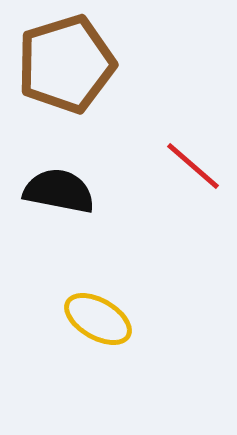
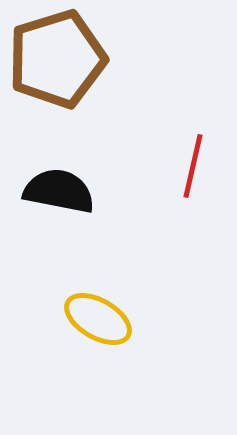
brown pentagon: moved 9 px left, 5 px up
red line: rotated 62 degrees clockwise
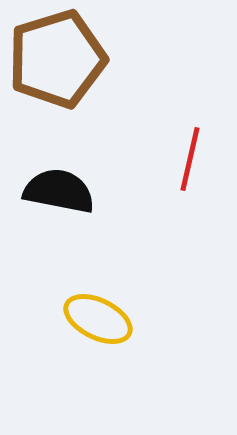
red line: moved 3 px left, 7 px up
yellow ellipse: rotated 4 degrees counterclockwise
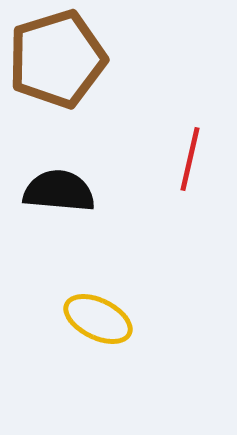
black semicircle: rotated 6 degrees counterclockwise
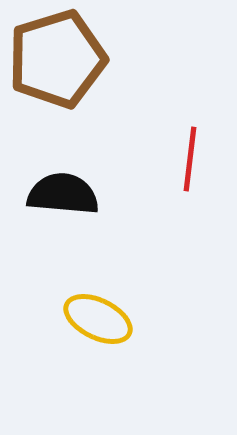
red line: rotated 6 degrees counterclockwise
black semicircle: moved 4 px right, 3 px down
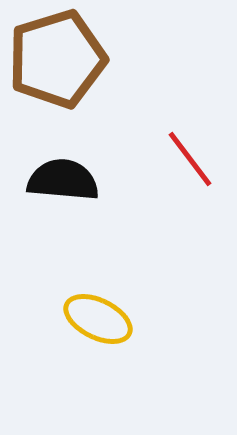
red line: rotated 44 degrees counterclockwise
black semicircle: moved 14 px up
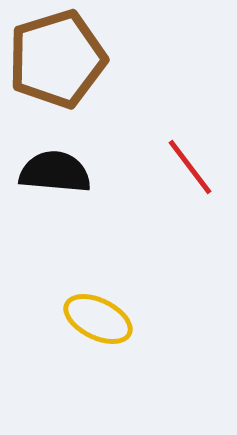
red line: moved 8 px down
black semicircle: moved 8 px left, 8 px up
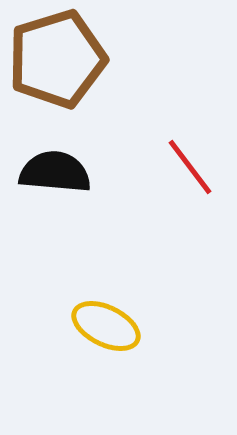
yellow ellipse: moved 8 px right, 7 px down
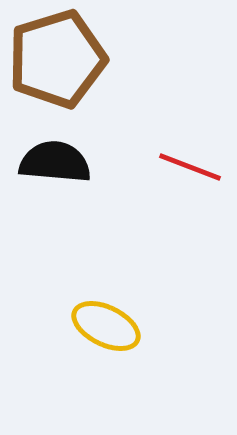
red line: rotated 32 degrees counterclockwise
black semicircle: moved 10 px up
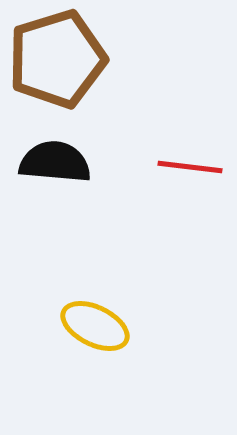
red line: rotated 14 degrees counterclockwise
yellow ellipse: moved 11 px left
